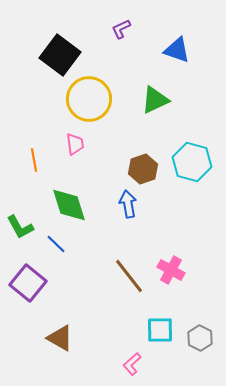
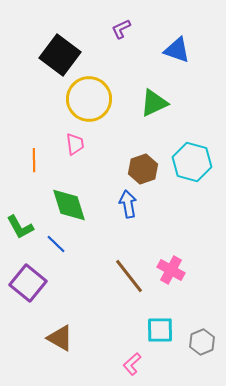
green triangle: moved 1 px left, 3 px down
orange line: rotated 10 degrees clockwise
gray hexagon: moved 2 px right, 4 px down; rotated 10 degrees clockwise
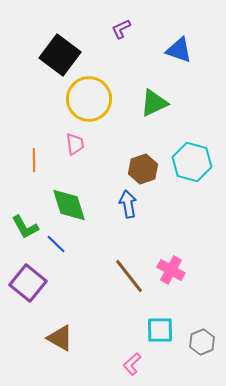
blue triangle: moved 2 px right
green L-shape: moved 5 px right
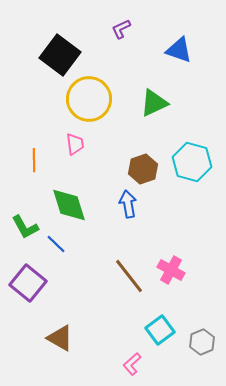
cyan square: rotated 36 degrees counterclockwise
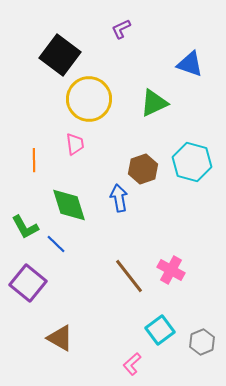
blue triangle: moved 11 px right, 14 px down
blue arrow: moved 9 px left, 6 px up
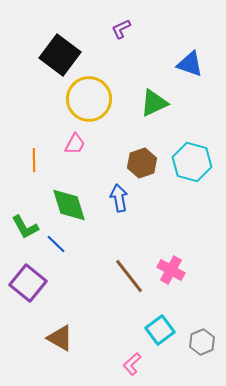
pink trapezoid: rotated 35 degrees clockwise
brown hexagon: moved 1 px left, 6 px up
